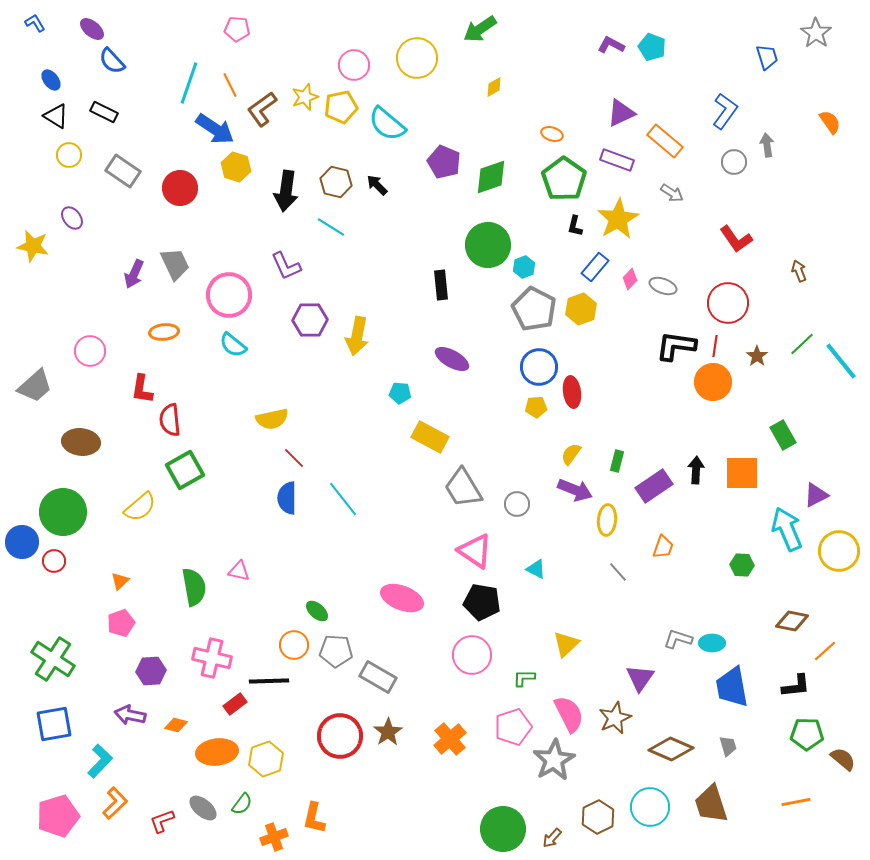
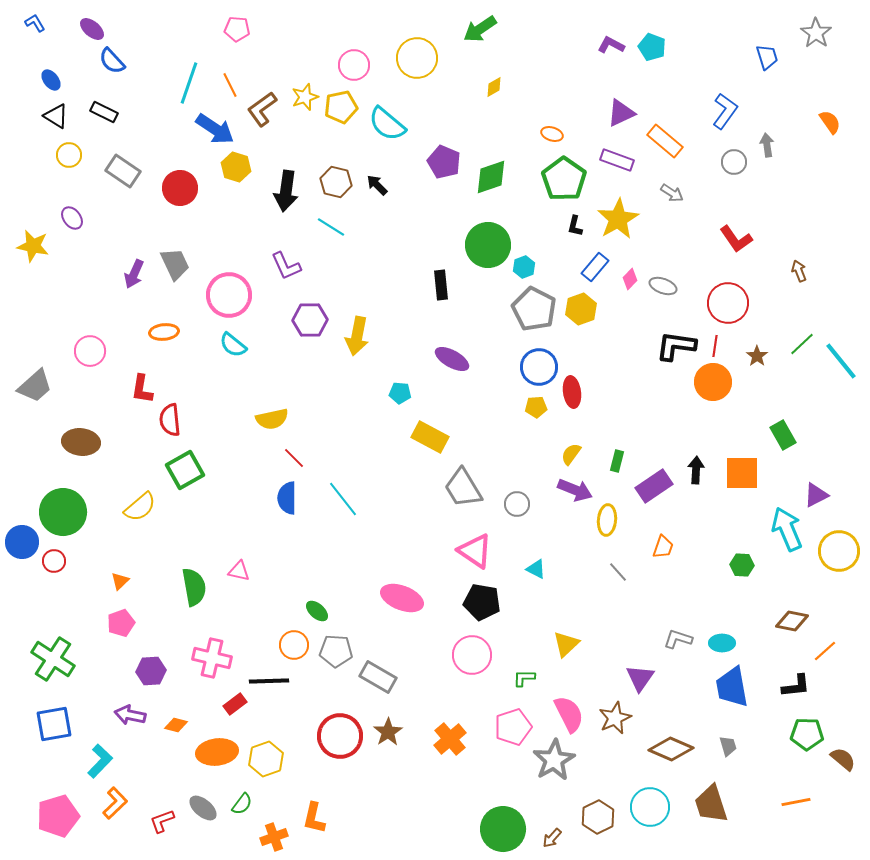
cyan ellipse at (712, 643): moved 10 px right
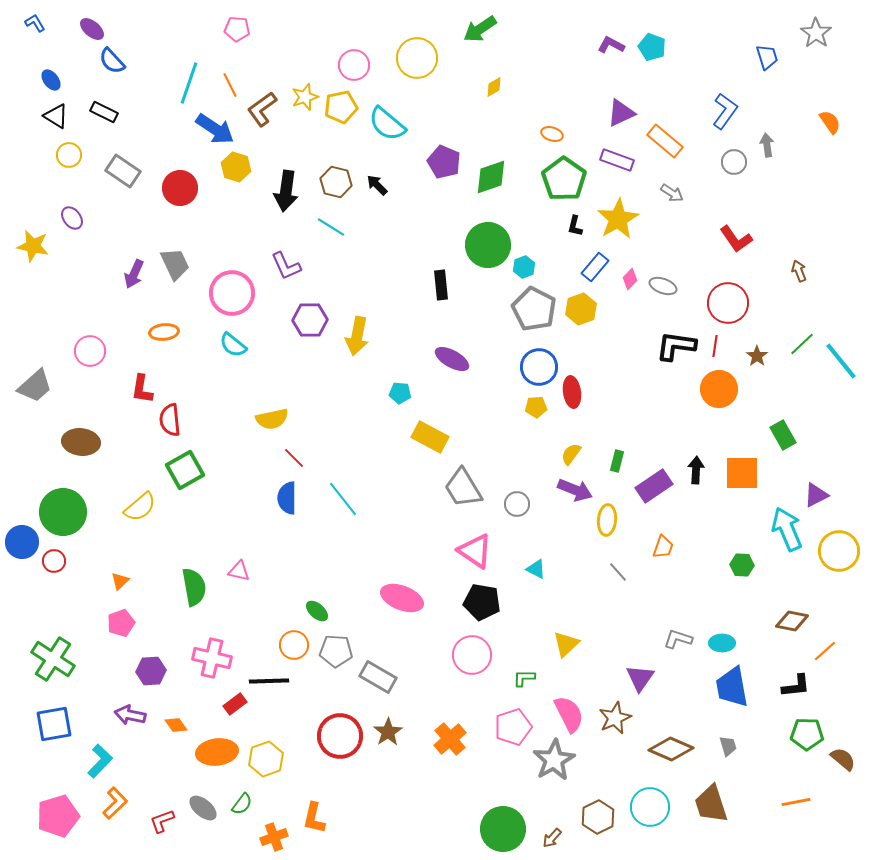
pink circle at (229, 295): moved 3 px right, 2 px up
orange circle at (713, 382): moved 6 px right, 7 px down
orange diamond at (176, 725): rotated 40 degrees clockwise
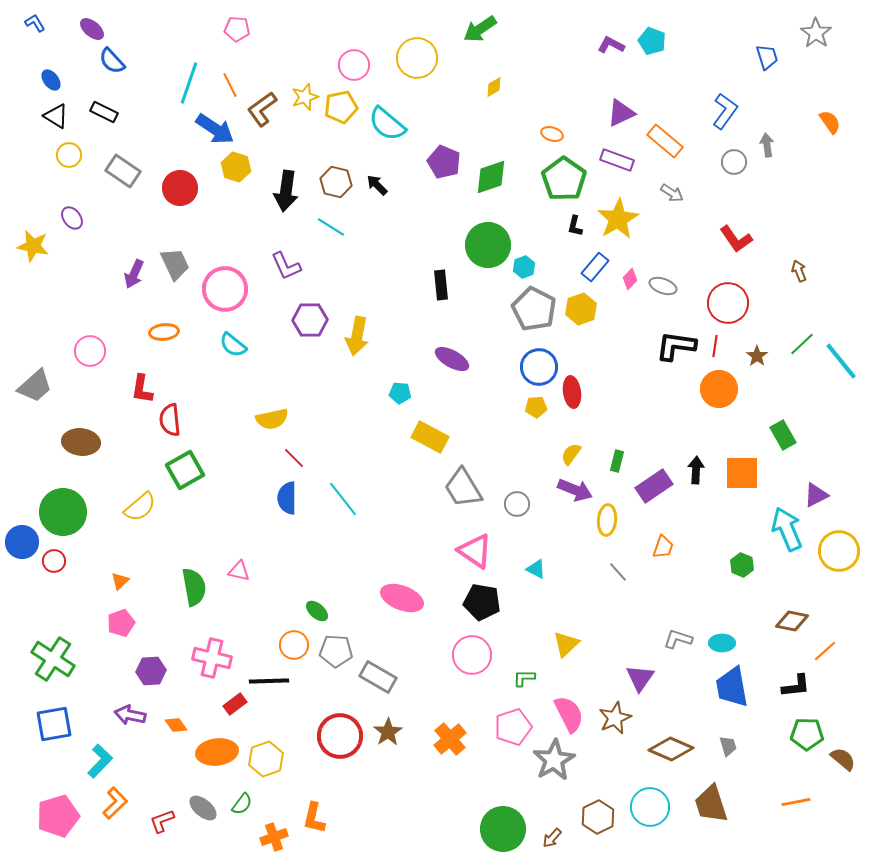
cyan pentagon at (652, 47): moved 6 px up
pink circle at (232, 293): moved 7 px left, 4 px up
green hexagon at (742, 565): rotated 20 degrees clockwise
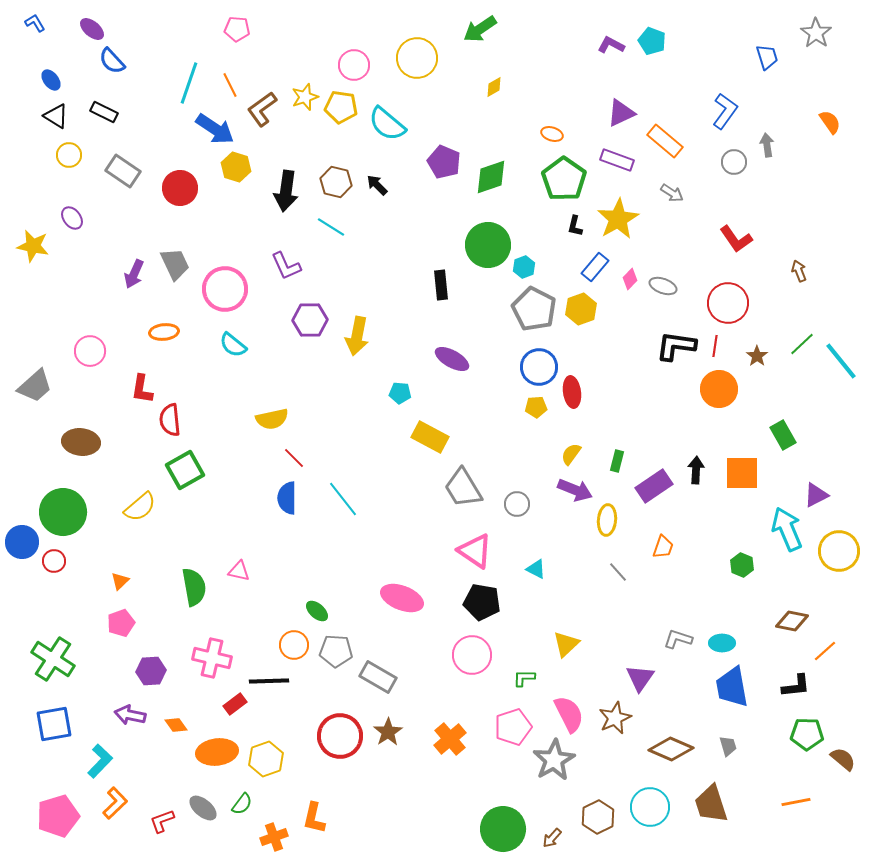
yellow pentagon at (341, 107): rotated 20 degrees clockwise
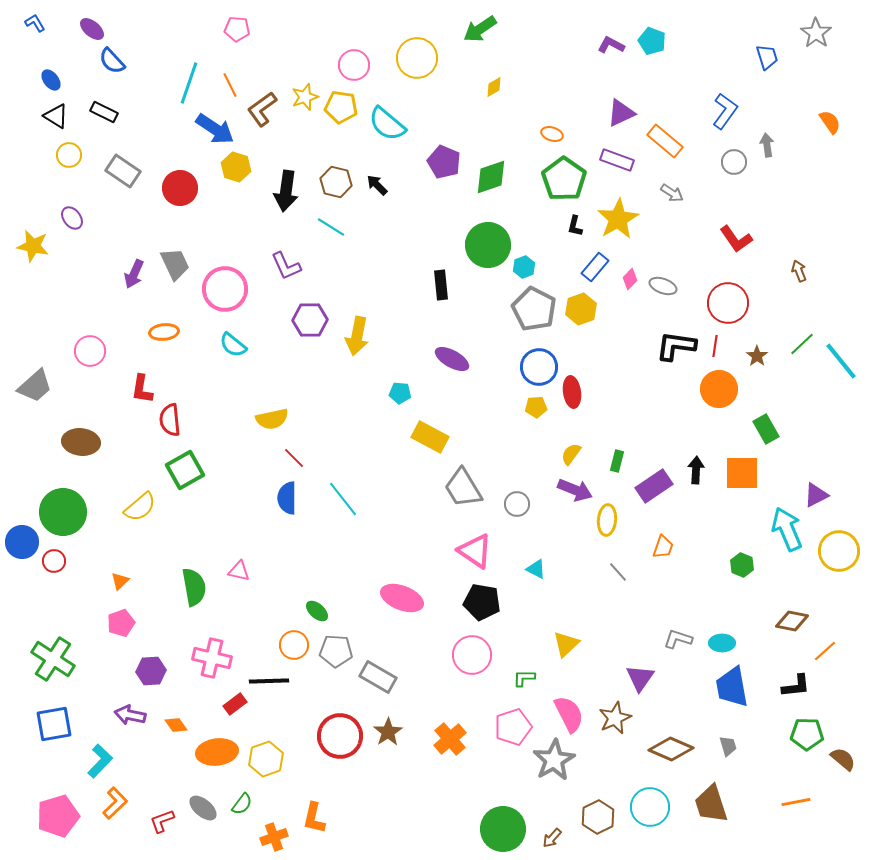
green rectangle at (783, 435): moved 17 px left, 6 px up
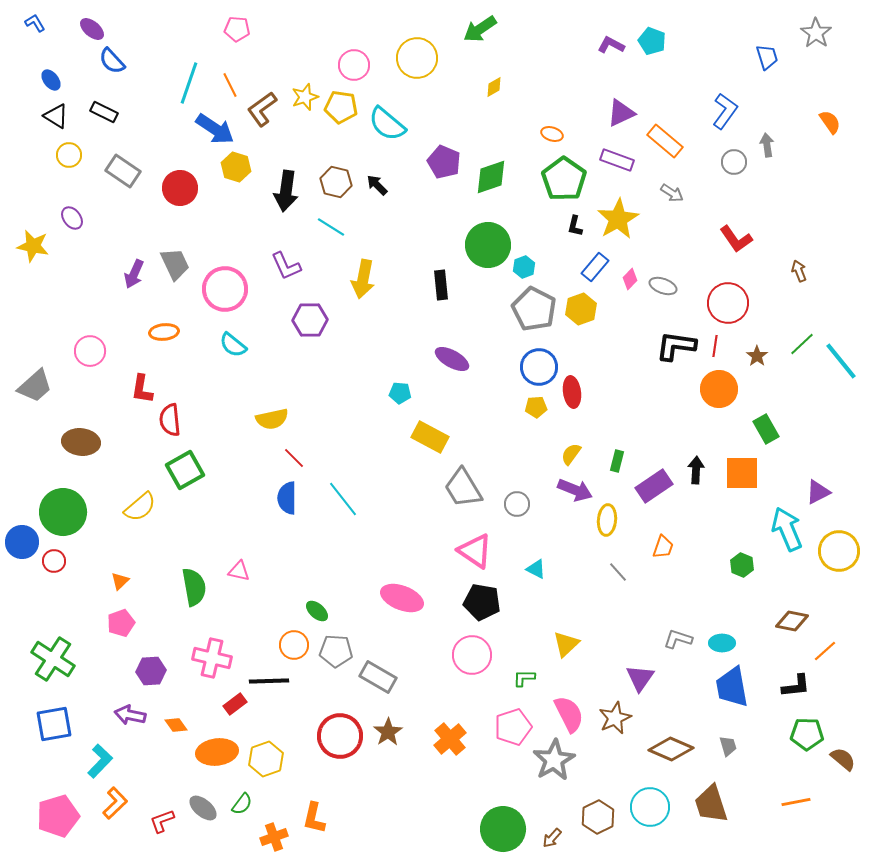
yellow arrow at (357, 336): moved 6 px right, 57 px up
purple triangle at (816, 495): moved 2 px right, 3 px up
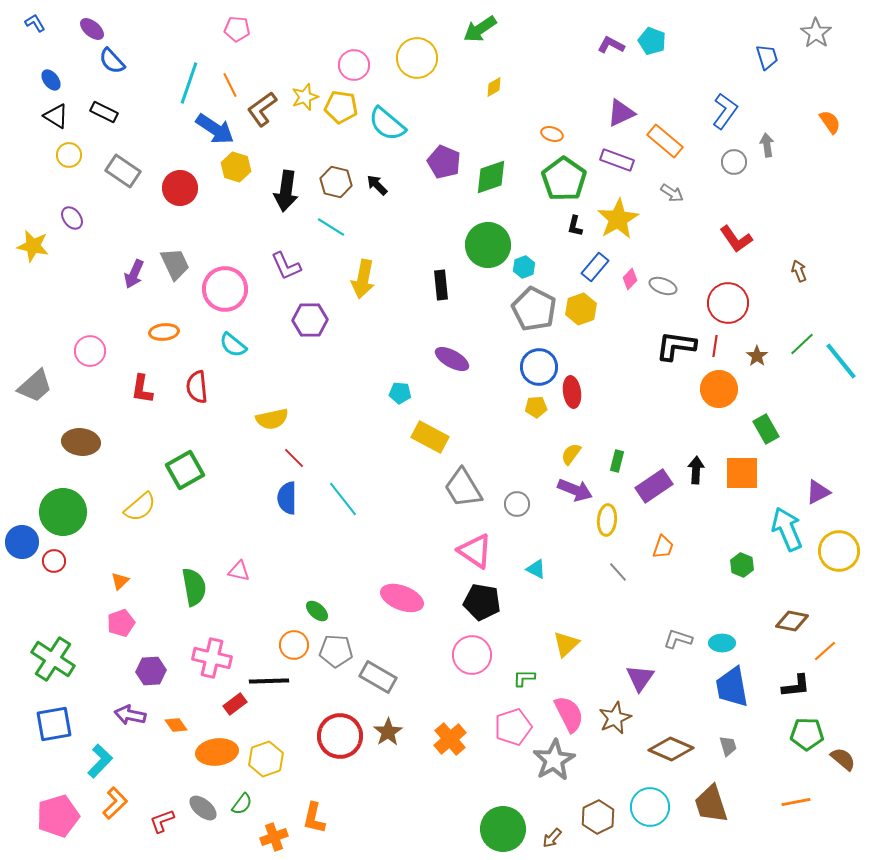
red semicircle at (170, 420): moved 27 px right, 33 px up
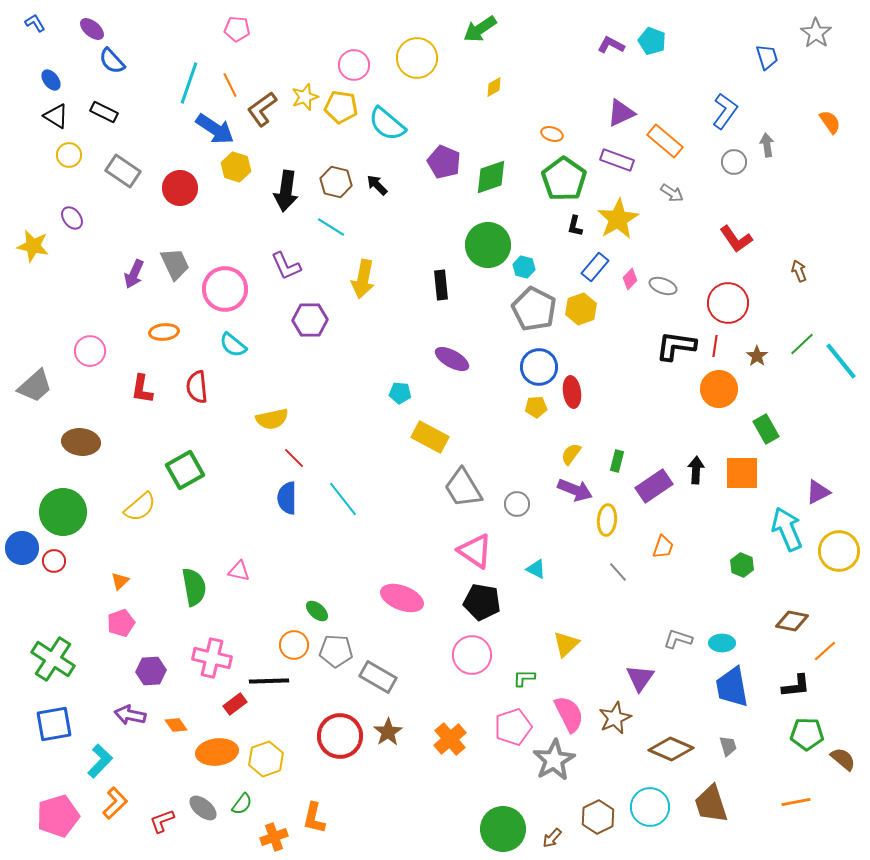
cyan hexagon at (524, 267): rotated 25 degrees counterclockwise
blue circle at (22, 542): moved 6 px down
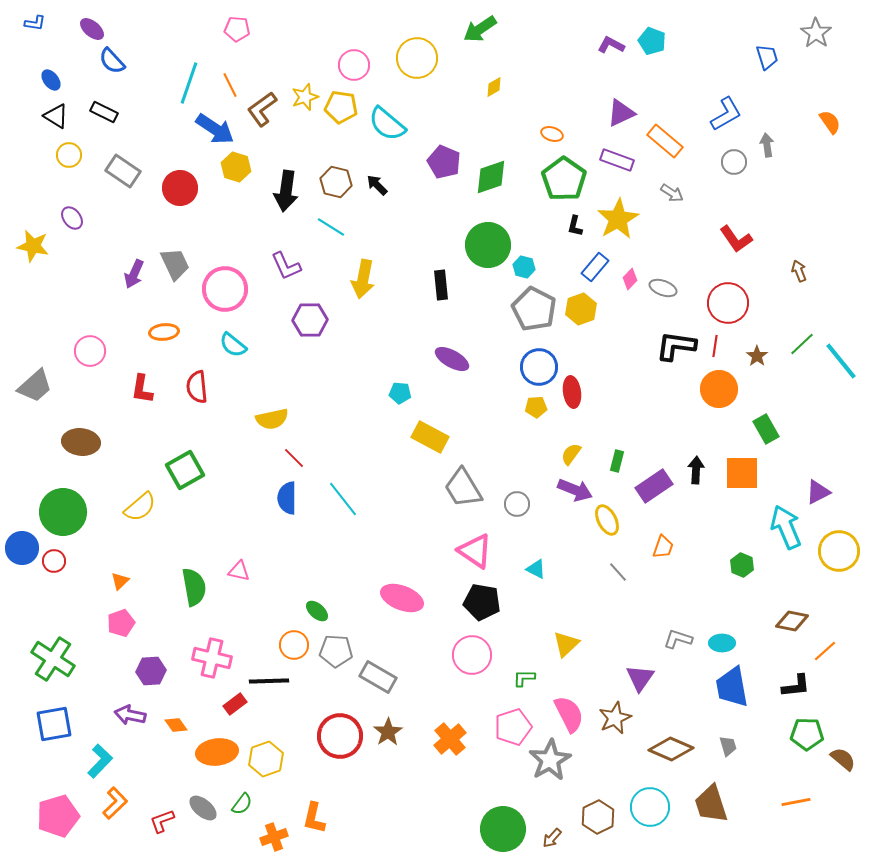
blue L-shape at (35, 23): rotated 130 degrees clockwise
blue L-shape at (725, 111): moved 1 px right, 3 px down; rotated 24 degrees clockwise
gray ellipse at (663, 286): moved 2 px down
yellow ellipse at (607, 520): rotated 32 degrees counterclockwise
cyan arrow at (787, 529): moved 1 px left, 2 px up
gray star at (554, 760): moved 4 px left
